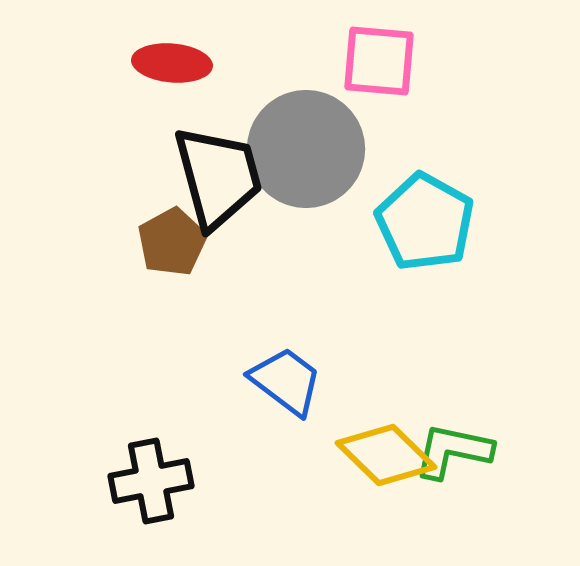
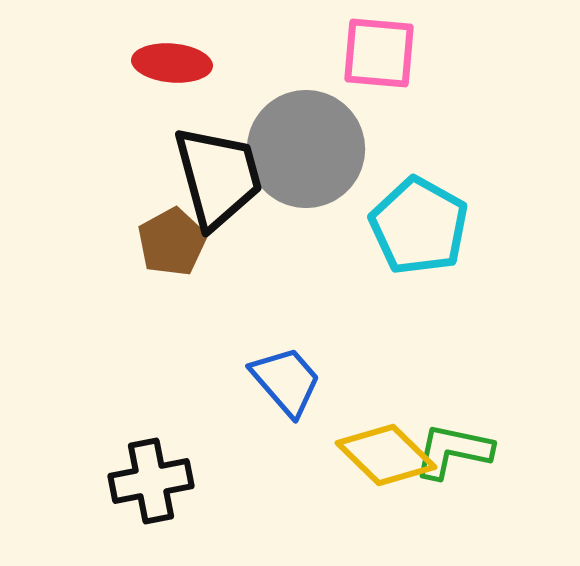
pink square: moved 8 px up
cyan pentagon: moved 6 px left, 4 px down
blue trapezoid: rotated 12 degrees clockwise
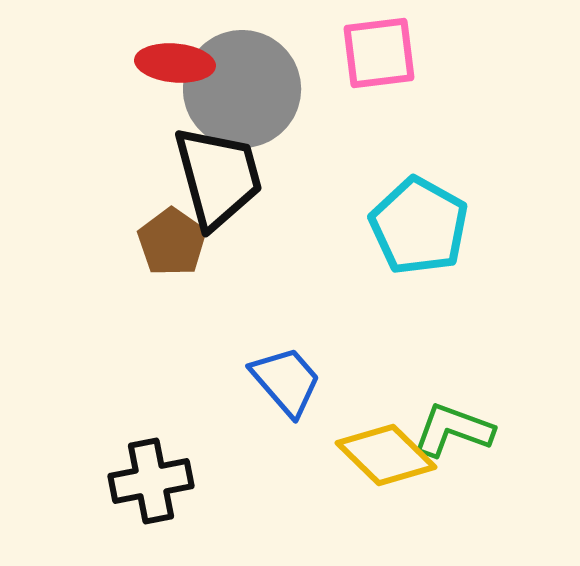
pink square: rotated 12 degrees counterclockwise
red ellipse: moved 3 px right
gray circle: moved 64 px left, 60 px up
brown pentagon: rotated 8 degrees counterclockwise
green L-shape: moved 21 px up; rotated 8 degrees clockwise
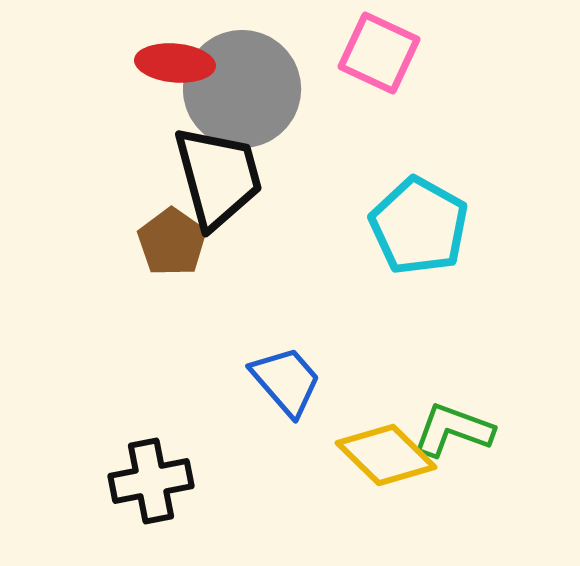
pink square: rotated 32 degrees clockwise
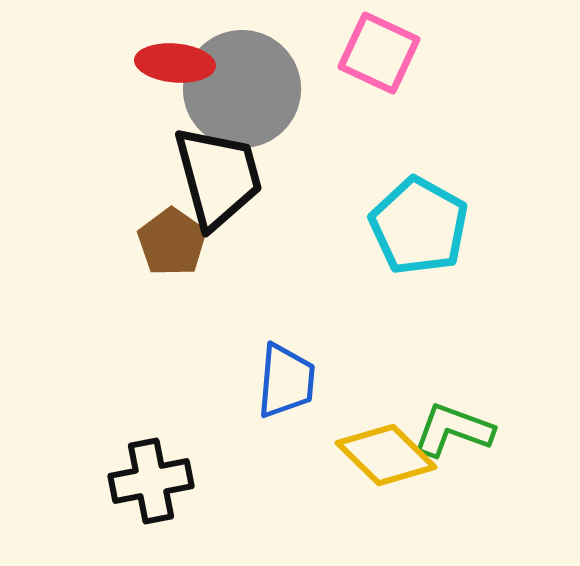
blue trapezoid: rotated 46 degrees clockwise
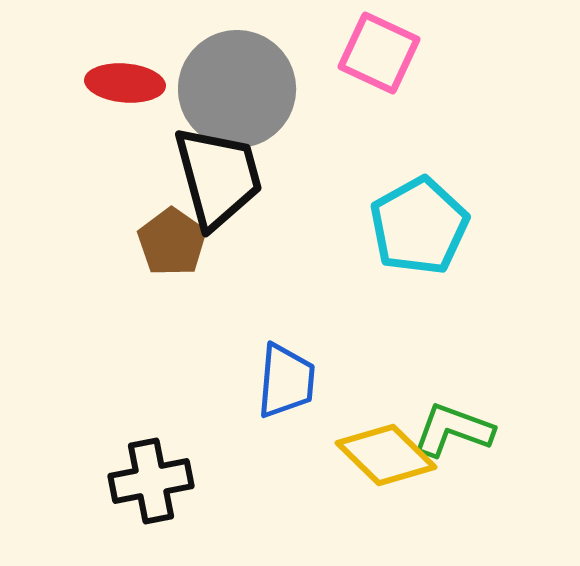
red ellipse: moved 50 px left, 20 px down
gray circle: moved 5 px left
cyan pentagon: rotated 14 degrees clockwise
